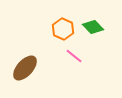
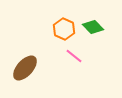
orange hexagon: moved 1 px right
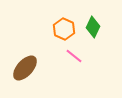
green diamond: rotated 70 degrees clockwise
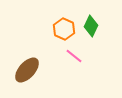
green diamond: moved 2 px left, 1 px up
brown ellipse: moved 2 px right, 2 px down
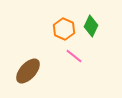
brown ellipse: moved 1 px right, 1 px down
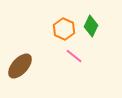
brown ellipse: moved 8 px left, 5 px up
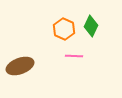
pink line: rotated 36 degrees counterclockwise
brown ellipse: rotated 28 degrees clockwise
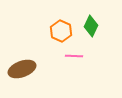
orange hexagon: moved 3 px left, 2 px down
brown ellipse: moved 2 px right, 3 px down
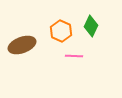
brown ellipse: moved 24 px up
